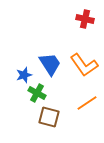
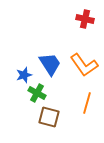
orange line: rotated 40 degrees counterclockwise
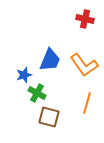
blue trapezoid: moved 4 px up; rotated 55 degrees clockwise
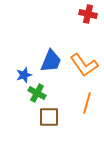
red cross: moved 3 px right, 5 px up
blue trapezoid: moved 1 px right, 1 px down
brown square: rotated 15 degrees counterclockwise
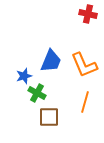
orange L-shape: rotated 12 degrees clockwise
blue star: moved 1 px down
orange line: moved 2 px left, 1 px up
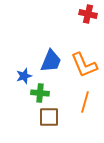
green cross: moved 3 px right; rotated 24 degrees counterclockwise
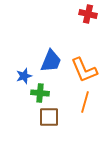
orange L-shape: moved 5 px down
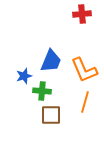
red cross: moved 6 px left; rotated 18 degrees counterclockwise
green cross: moved 2 px right, 2 px up
brown square: moved 2 px right, 2 px up
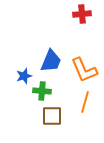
brown square: moved 1 px right, 1 px down
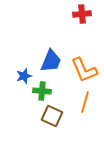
brown square: rotated 25 degrees clockwise
